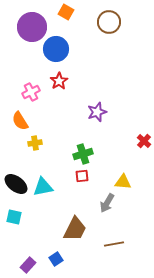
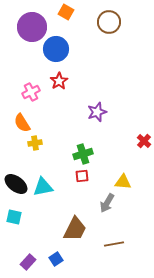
orange semicircle: moved 2 px right, 2 px down
purple rectangle: moved 3 px up
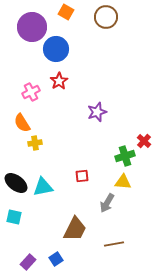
brown circle: moved 3 px left, 5 px up
green cross: moved 42 px right, 2 px down
black ellipse: moved 1 px up
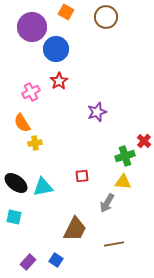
blue square: moved 1 px down; rotated 24 degrees counterclockwise
